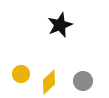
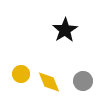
black star: moved 5 px right, 5 px down; rotated 10 degrees counterclockwise
yellow diamond: rotated 70 degrees counterclockwise
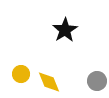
gray circle: moved 14 px right
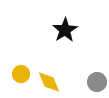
gray circle: moved 1 px down
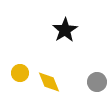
yellow circle: moved 1 px left, 1 px up
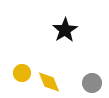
yellow circle: moved 2 px right
gray circle: moved 5 px left, 1 px down
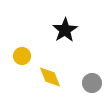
yellow circle: moved 17 px up
yellow diamond: moved 1 px right, 5 px up
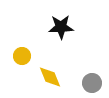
black star: moved 4 px left, 3 px up; rotated 30 degrees clockwise
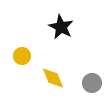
black star: rotated 30 degrees clockwise
yellow diamond: moved 3 px right, 1 px down
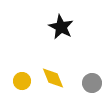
yellow circle: moved 25 px down
